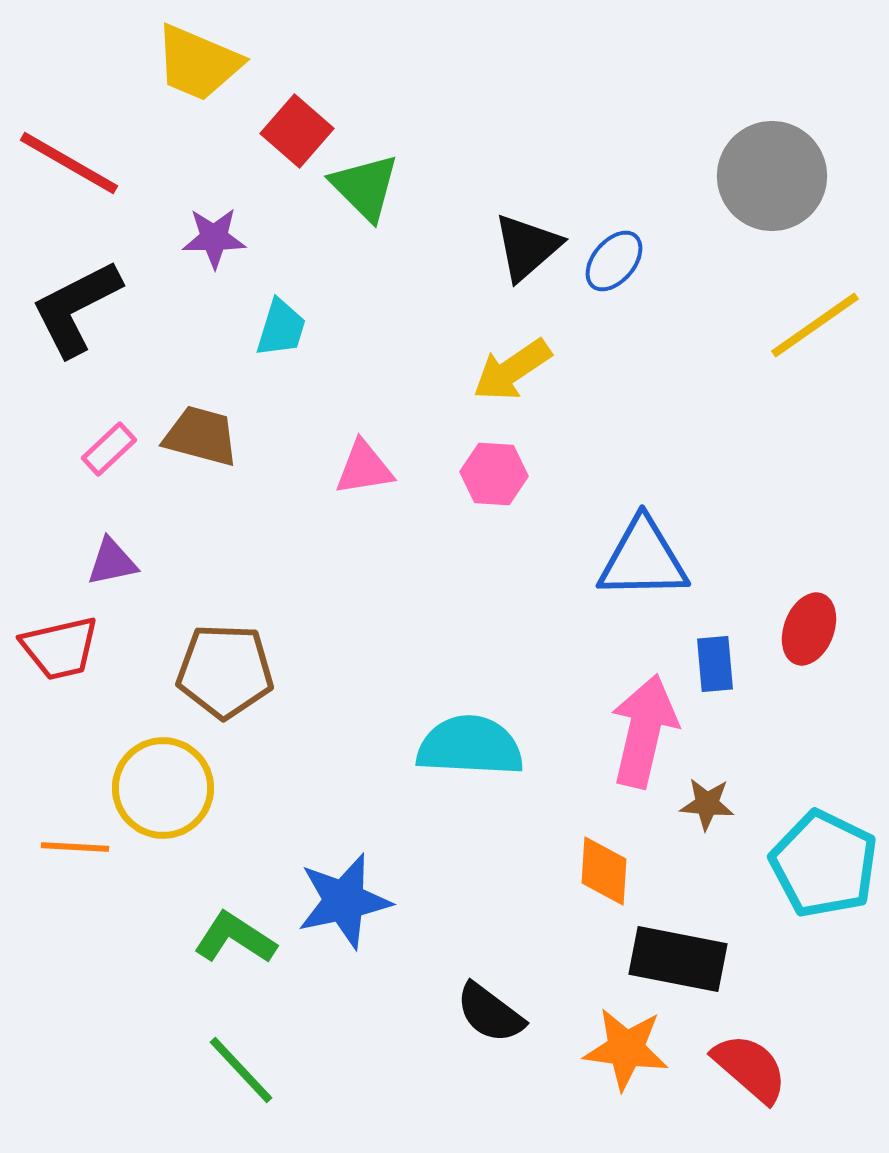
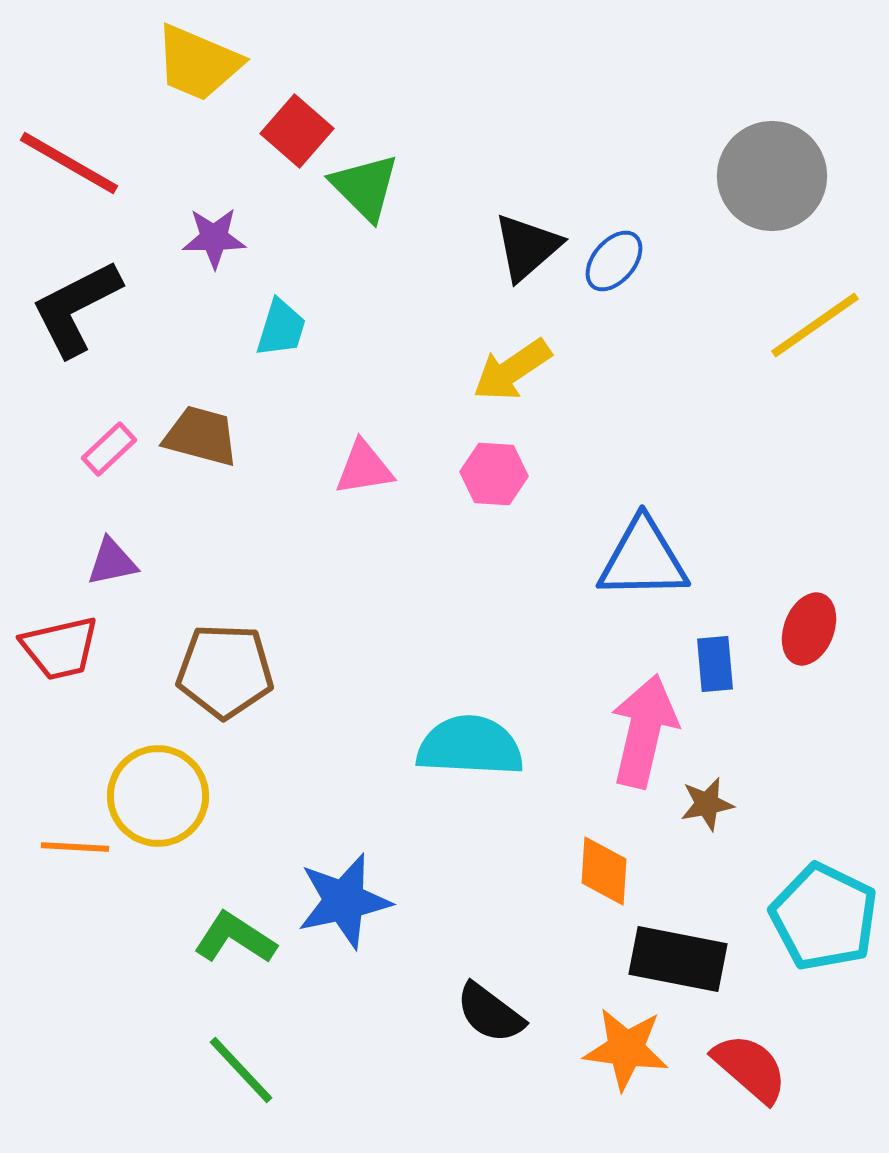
yellow circle: moved 5 px left, 8 px down
brown star: rotated 16 degrees counterclockwise
cyan pentagon: moved 53 px down
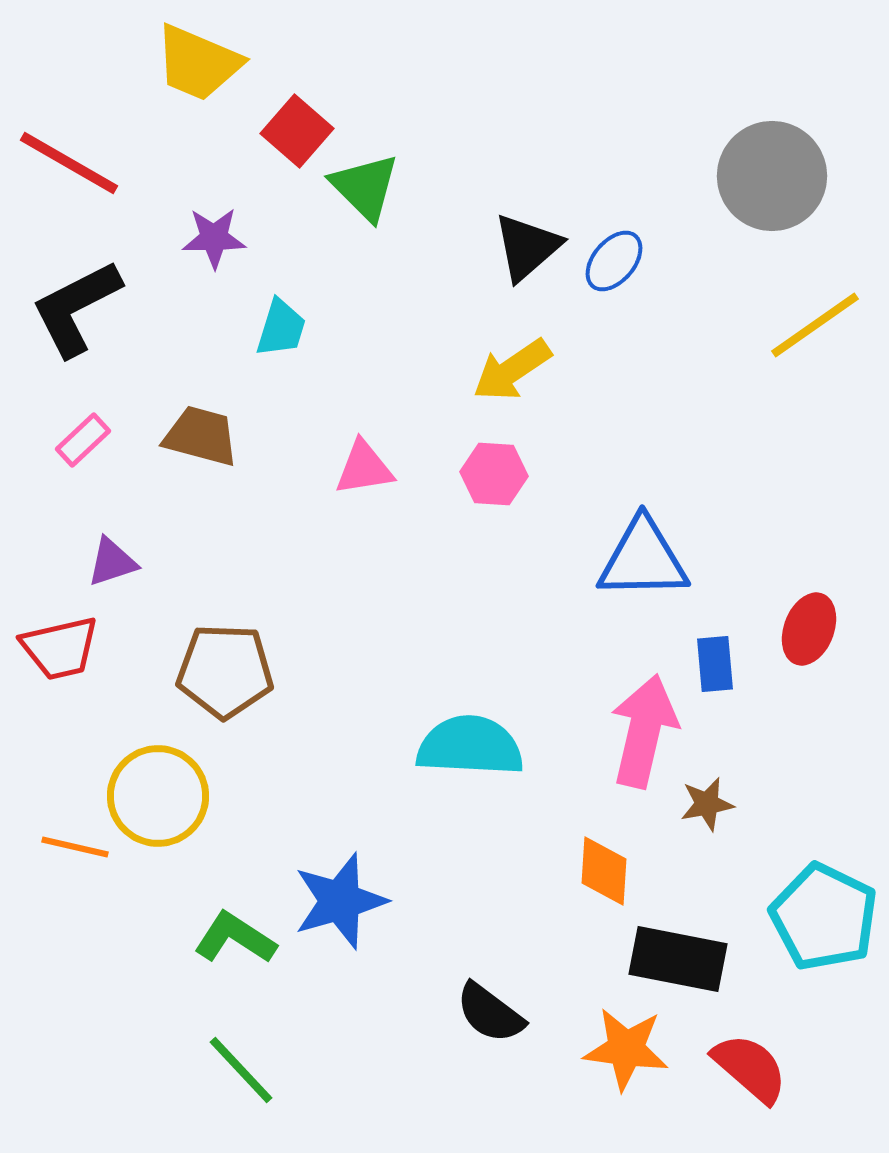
pink rectangle: moved 26 px left, 9 px up
purple triangle: rotated 6 degrees counterclockwise
orange line: rotated 10 degrees clockwise
blue star: moved 4 px left; rotated 4 degrees counterclockwise
